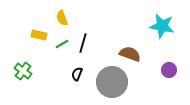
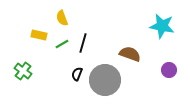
gray circle: moved 7 px left, 2 px up
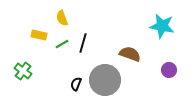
black semicircle: moved 1 px left, 10 px down
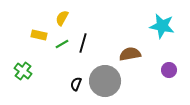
yellow semicircle: rotated 49 degrees clockwise
brown semicircle: rotated 30 degrees counterclockwise
gray circle: moved 1 px down
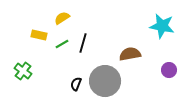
yellow semicircle: rotated 28 degrees clockwise
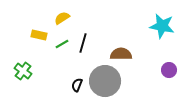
brown semicircle: moved 9 px left; rotated 10 degrees clockwise
black semicircle: moved 1 px right, 1 px down
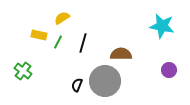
green line: moved 4 px left, 2 px up; rotated 32 degrees counterclockwise
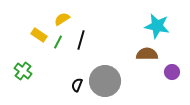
yellow semicircle: moved 1 px down
cyan star: moved 5 px left
yellow rectangle: rotated 21 degrees clockwise
black line: moved 2 px left, 3 px up
brown semicircle: moved 26 px right
purple circle: moved 3 px right, 2 px down
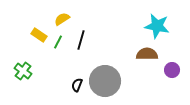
purple circle: moved 2 px up
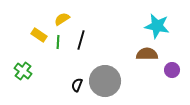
green line: rotated 24 degrees counterclockwise
